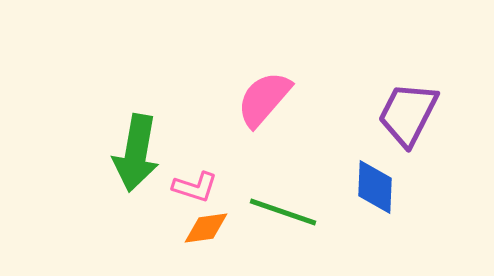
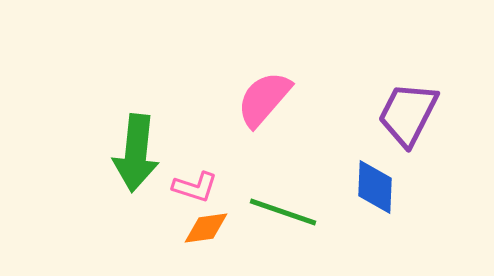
green arrow: rotated 4 degrees counterclockwise
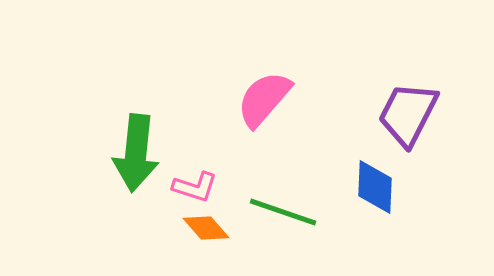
orange diamond: rotated 57 degrees clockwise
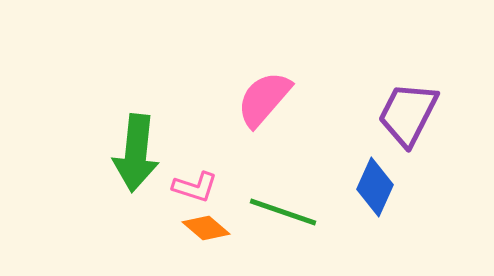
blue diamond: rotated 22 degrees clockwise
orange diamond: rotated 9 degrees counterclockwise
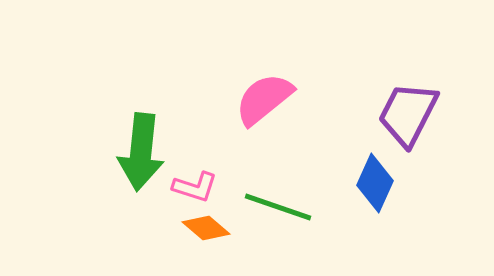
pink semicircle: rotated 10 degrees clockwise
green arrow: moved 5 px right, 1 px up
blue diamond: moved 4 px up
green line: moved 5 px left, 5 px up
